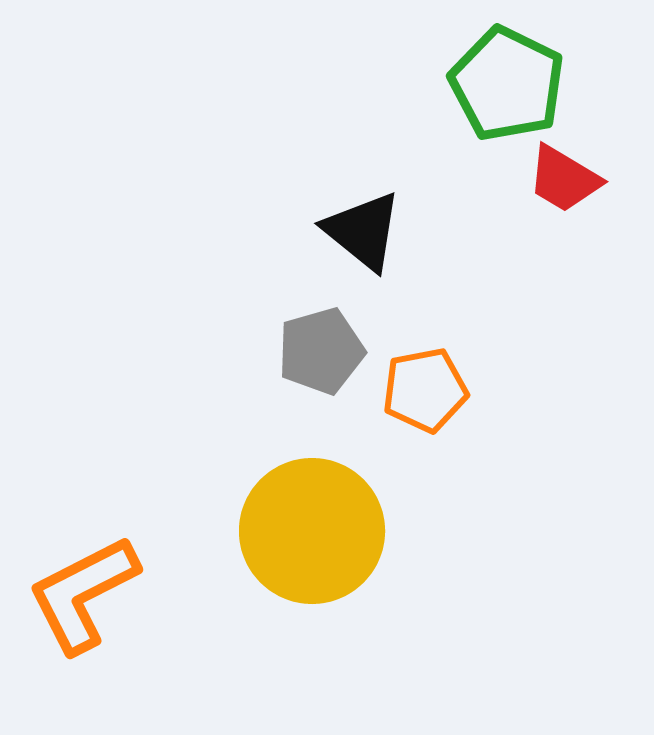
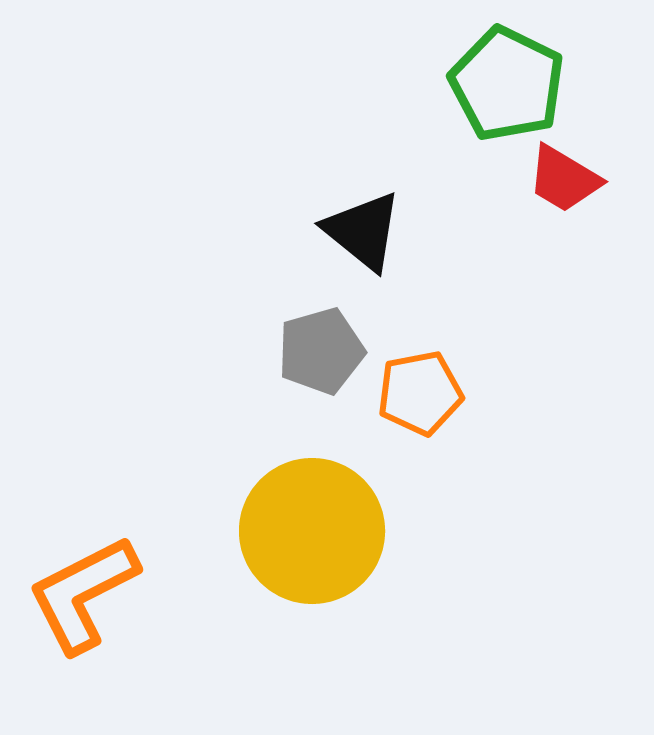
orange pentagon: moved 5 px left, 3 px down
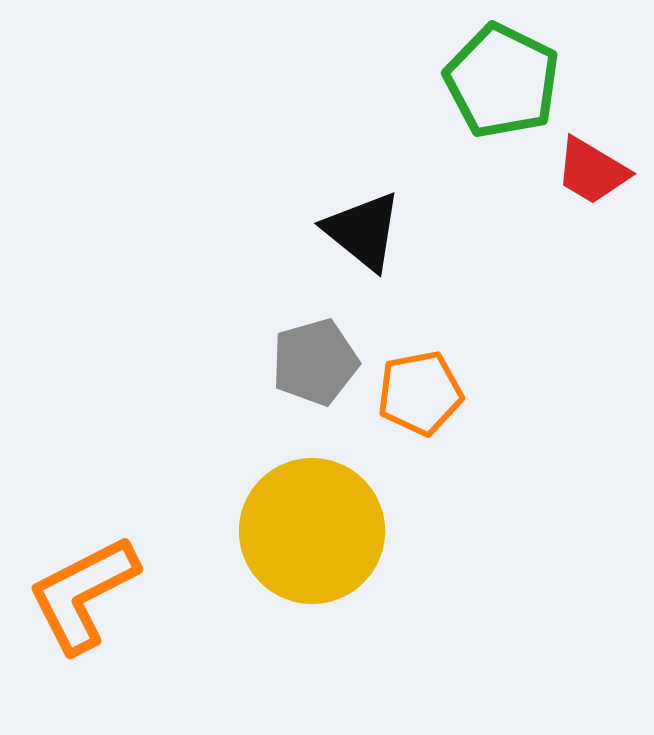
green pentagon: moved 5 px left, 3 px up
red trapezoid: moved 28 px right, 8 px up
gray pentagon: moved 6 px left, 11 px down
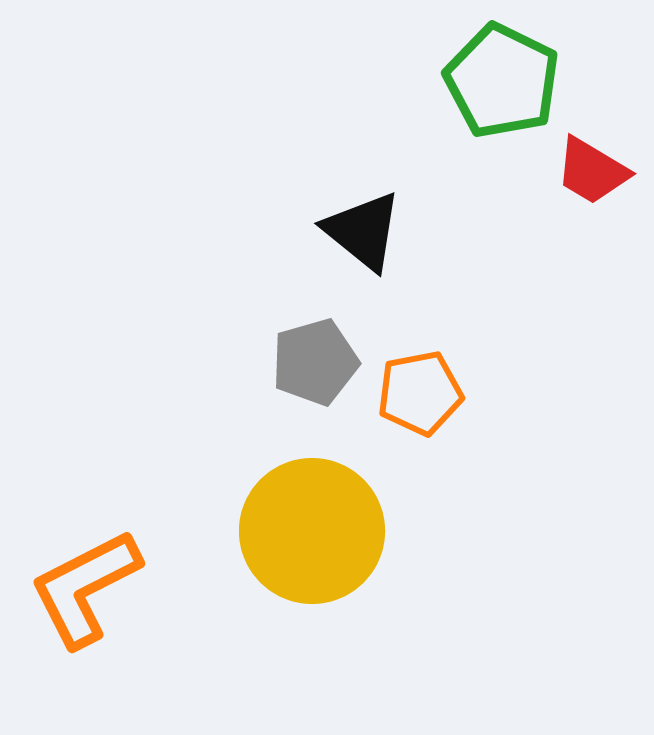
orange L-shape: moved 2 px right, 6 px up
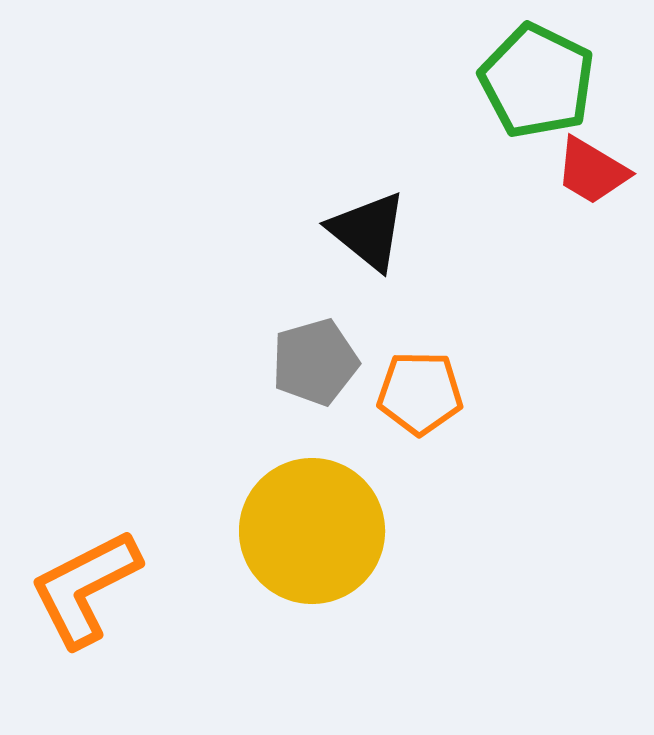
green pentagon: moved 35 px right
black triangle: moved 5 px right
orange pentagon: rotated 12 degrees clockwise
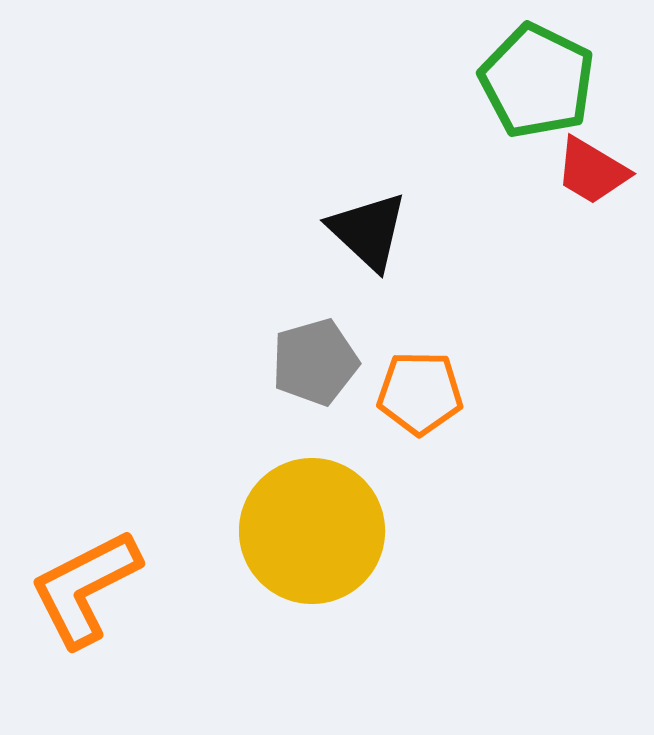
black triangle: rotated 4 degrees clockwise
